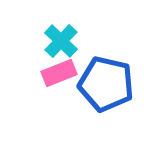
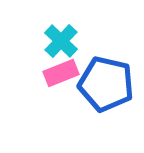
pink rectangle: moved 2 px right
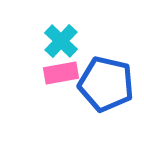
pink rectangle: rotated 12 degrees clockwise
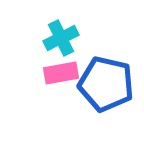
cyan cross: moved 3 px up; rotated 20 degrees clockwise
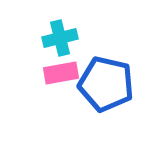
cyan cross: moved 1 px left; rotated 12 degrees clockwise
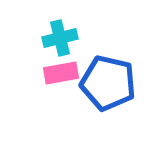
blue pentagon: moved 2 px right, 1 px up
